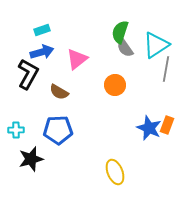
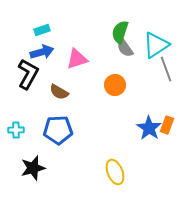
pink triangle: rotated 20 degrees clockwise
gray line: rotated 30 degrees counterclockwise
blue star: rotated 10 degrees clockwise
black star: moved 2 px right, 9 px down
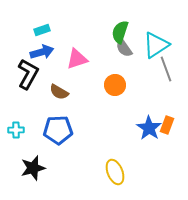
gray semicircle: moved 1 px left
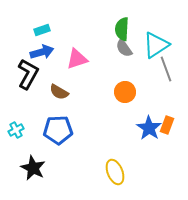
green semicircle: moved 2 px right, 3 px up; rotated 15 degrees counterclockwise
orange circle: moved 10 px right, 7 px down
cyan cross: rotated 28 degrees counterclockwise
black star: rotated 30 degrees counterclockwise
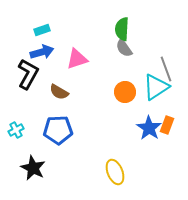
cyan triangle: moved 42 px down
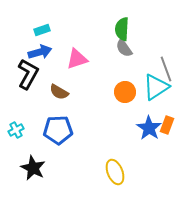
blue arrow: moved 2 px left
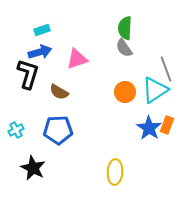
green semicircle: moved 3 px right, 1 px up
black L-shape: rotated 12 degrees counterclockwise
cyan triangle: moved 1 px left, 3 px down
yellow ellipse: rotated 25 degrees clockwise
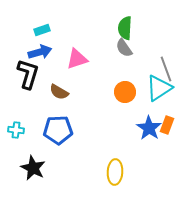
cyan triangle: moved 4 px right, 2 px up
cyan cross: rotated 35 degrees clockwise
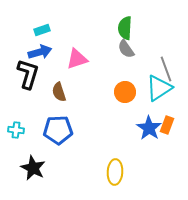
gray semicircle: moved 2 px right, 1 px down
brown semicircle: rotated 42 degrees clockwise
